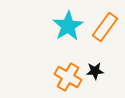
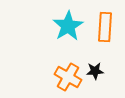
orange rectangle: rotated 32 degrees counterclockwise
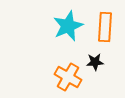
cyan star: rotated 8 degrees clockwise
black star: moved 9 px up
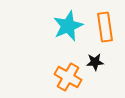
orange rectangle: rotated 12 degrees counterclockwise
